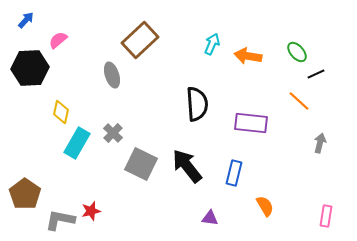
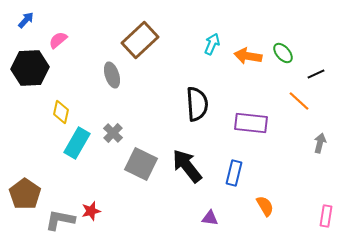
green ellipse: moved 14 px left, 1 px down
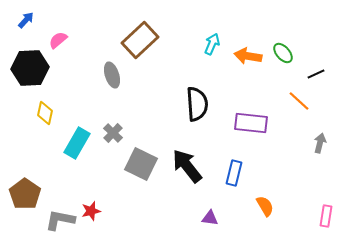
yellow diamond: moved 16 px left, 1 px down
